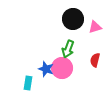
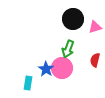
blue star: rotated 14 degrees clockwise
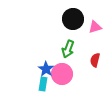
pink circle: moved 6 px down
cyan rectangle: moved 15 px right, 1 px down
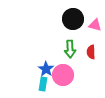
pink triangle: moved 2 px up; rotated 32 degrees clockwise
green arrow: moved 2 px right; rotated 24 degrees counterclockwise
red semicircle: moved 4 px left, 8 px up; rotated 16 degrees counterclockwise
pink circle: moved 1 px right, 1 px down
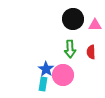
pink triangle: rotated 16 degrees counterclockwise
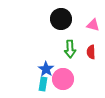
black circle: moved 12 px left
pink triangle: moved 2 px left; rotated 16 degrees clockwise
pink circle: moved 4 px down
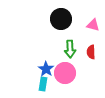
pink circle: moved 2 px right, 6 px up
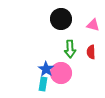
pink circle: moved 4 px left
